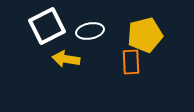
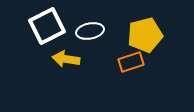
orange rectangle: rotated 75 degrees clockwise
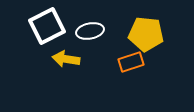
yellow pentagon: moved 1 px right, 1 px up; rotated 20 degrees clockwise
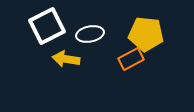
white ellipse: moved 3 px down
orange rectangle: moved 3 px up; rotated 10 degrees counterclockwise
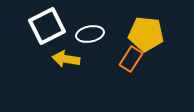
orange rectangle: rotated 30 degrees counterclockwise
